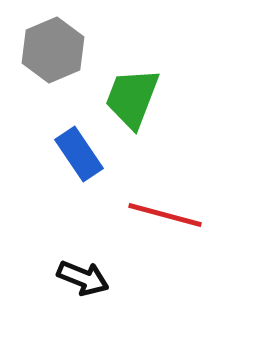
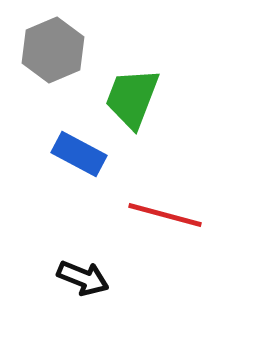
blue rectangle: rotated 28 degrees counterclockwise
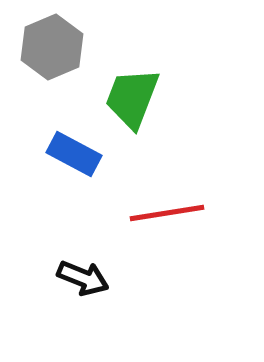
gray hexagon: moved 1 px left, 3 px up
blue rectangle: moved 5 px left
red line: moved 2 px right, 2 px up; rotated 24 degrees counterclockwise
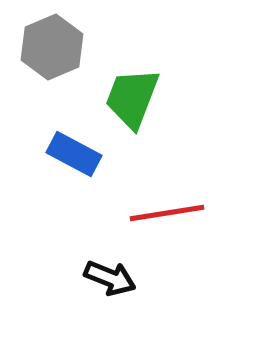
black arrow: moved 27 px right
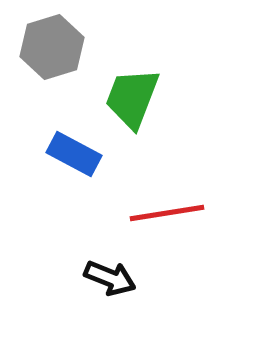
gray hexagon: rotated 6 degrees clockwise
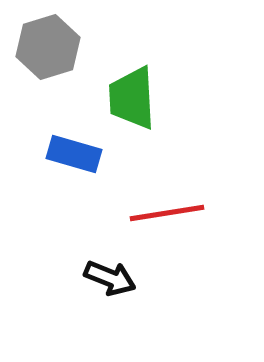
gray hexagon: moved 4 px left
green trapezoid: rotated 24 degrees counterclockwise
blue rectangle: rotated 12 degrees counterclockwise
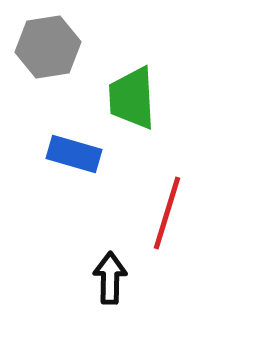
gray hexagon: rotated 8 degrees clockwise
red line: rotated 64 degrees counterclockwise
black arrow: rotated 111 degrees counterclockwise
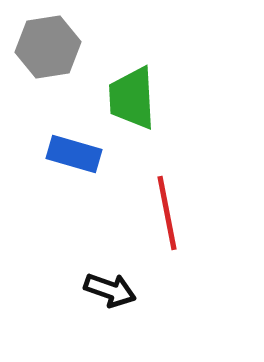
red line: rotated 28 degrees counterclockwise
black arrow: moved 12 px down; rotated 108 degrees clockwise
